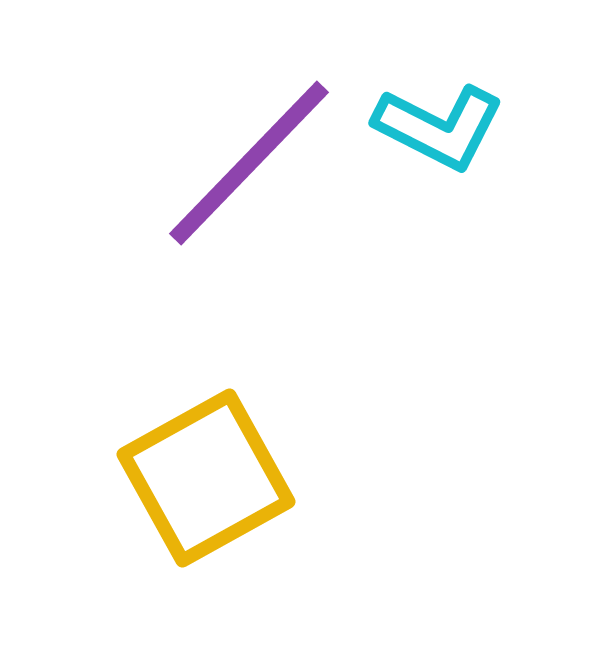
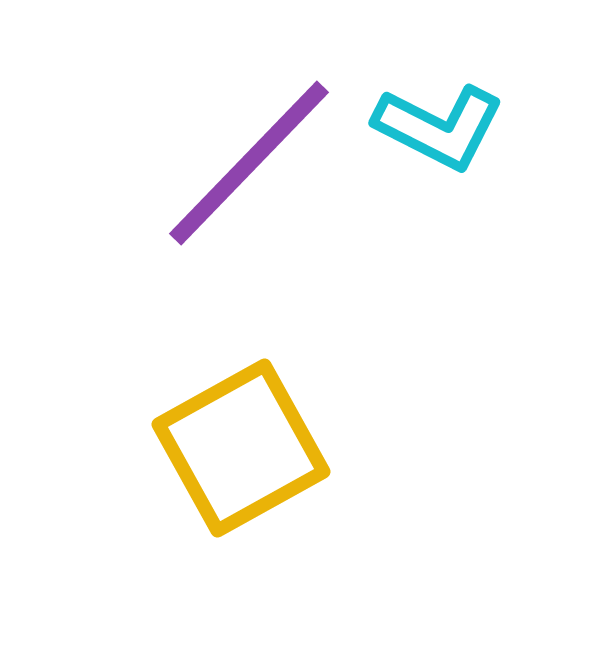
yellow square: moved 35 px right, 30 px up
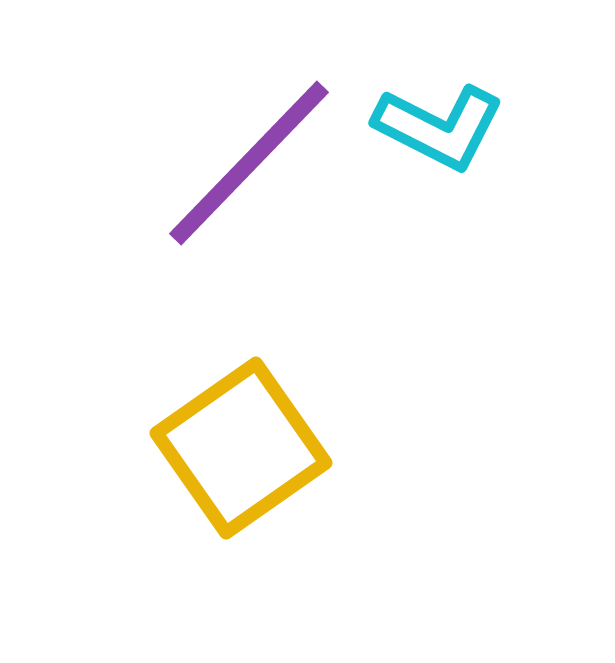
yellow square: rotated 6 degrees counterclockwise
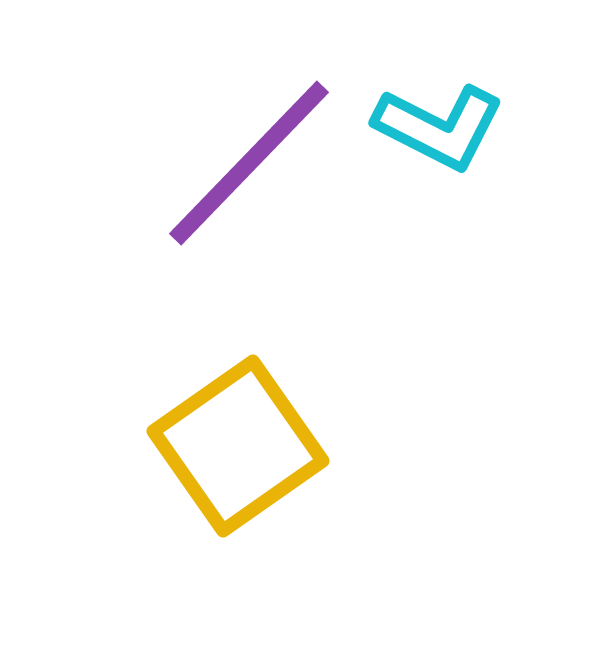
yellow square: moved 3 px left, 2 px up
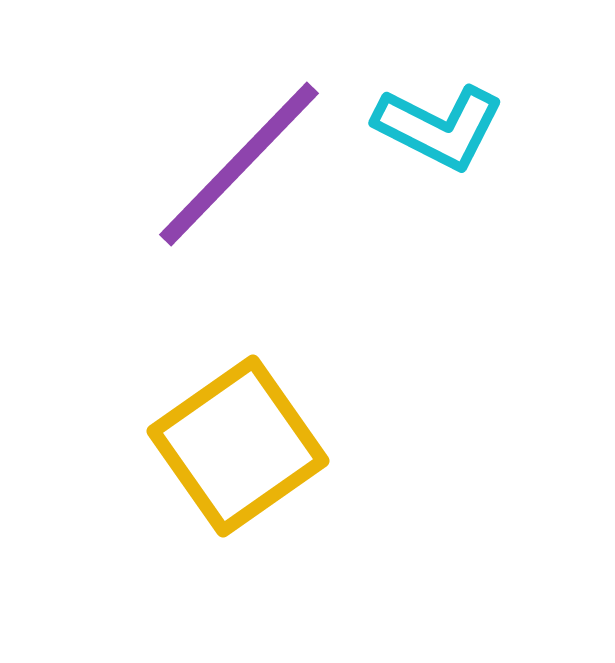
purple line: moved 10 px left, 1 px down
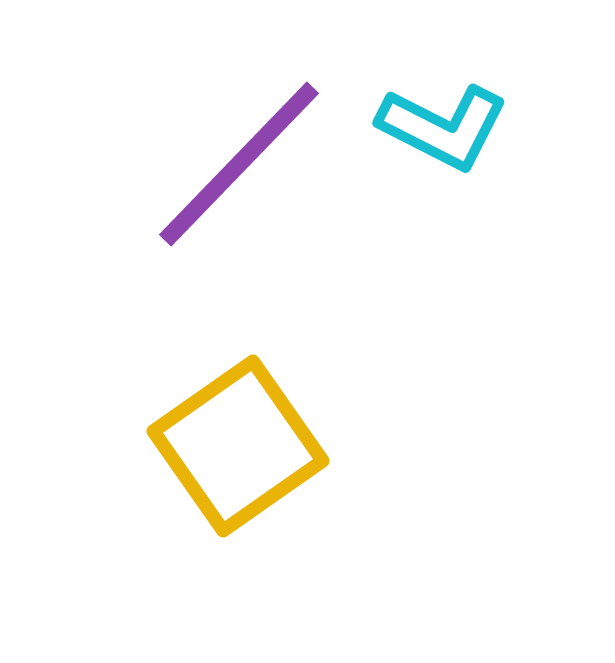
cyan L-shape: moved 4 px right
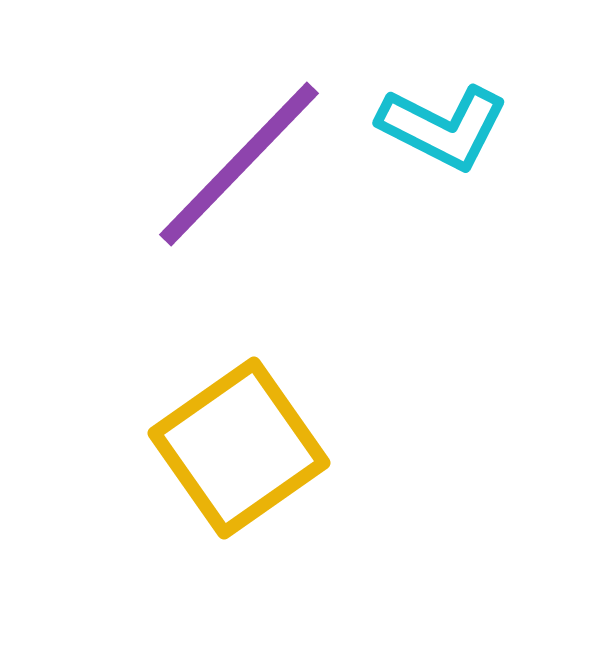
yellow square: moved 1 px right, 2 px down
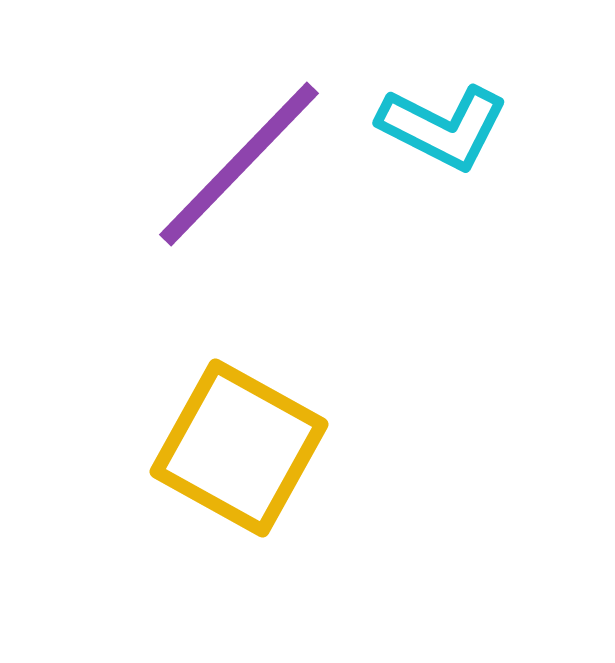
yellow square: rotated 26 degrees counterclockwise
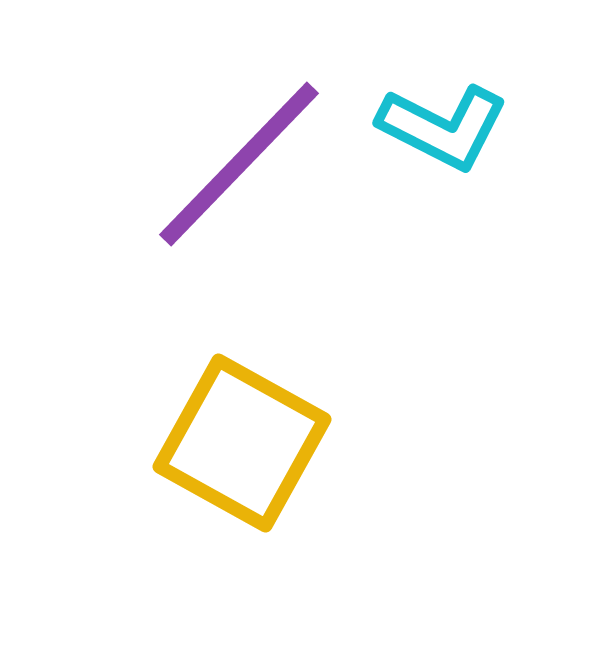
yellow square: moved 3 px right, 5 px up
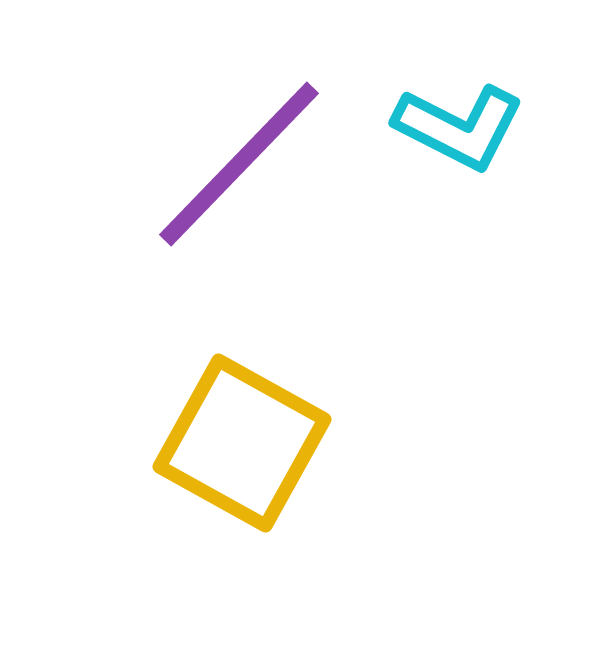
cyan L-shape: moved 16 px right
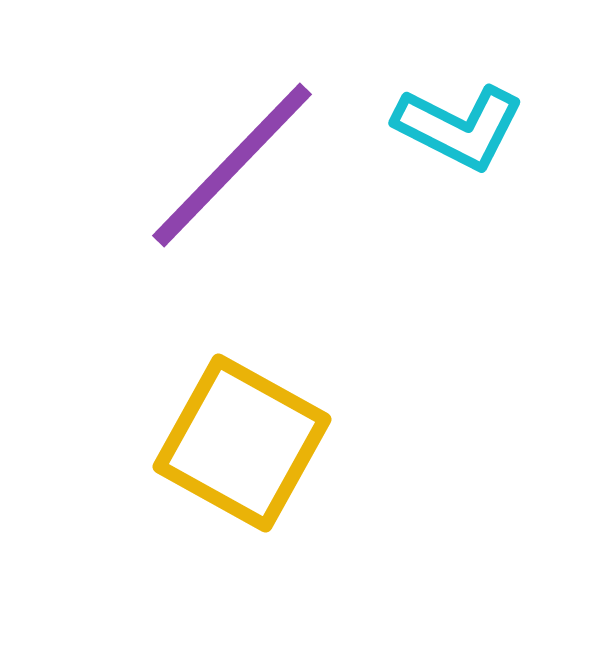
purple line: moved 7 px left, 1 px down
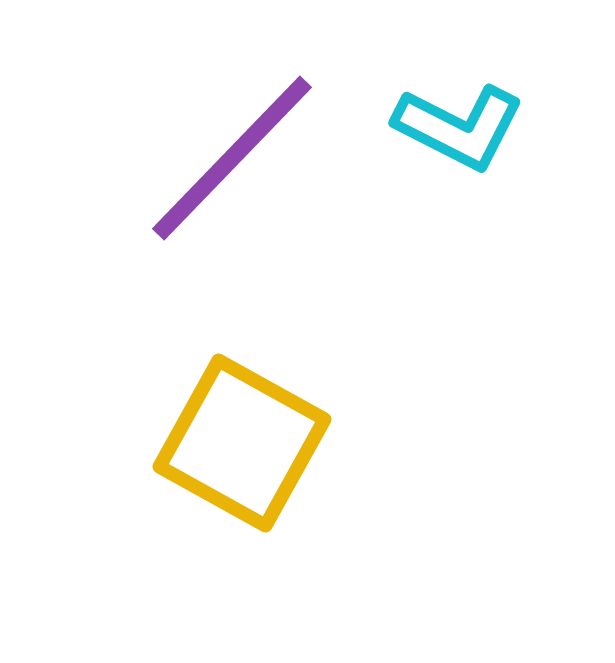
purple line: moved 7 px up
